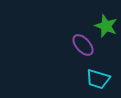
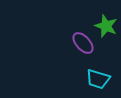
purple ellipse: moved 2 px up
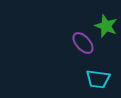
cyan trapezoid: rotated 10 degrees counterclockwise
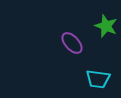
purple ellipse: moved 11 px left
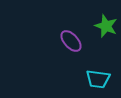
purple ellipse: moved 1 px left, 2 px up
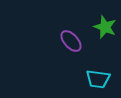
green star: moved 1 px left, 1 px down
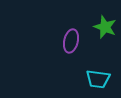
purple ellipse: rotated 55 degrees clockwise
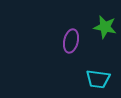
green star: rotated 10 degrees counterclockwise
